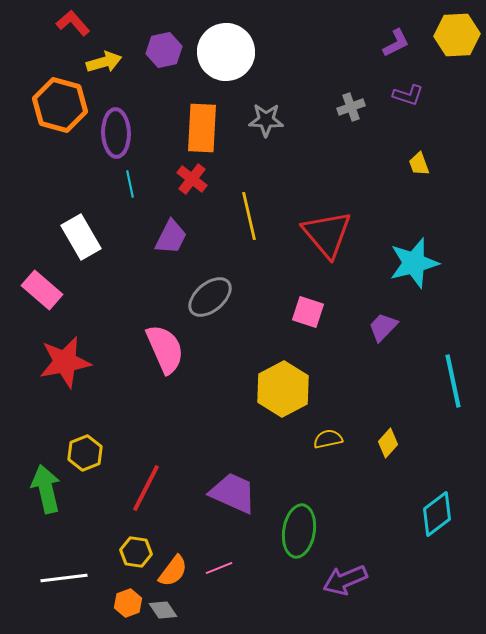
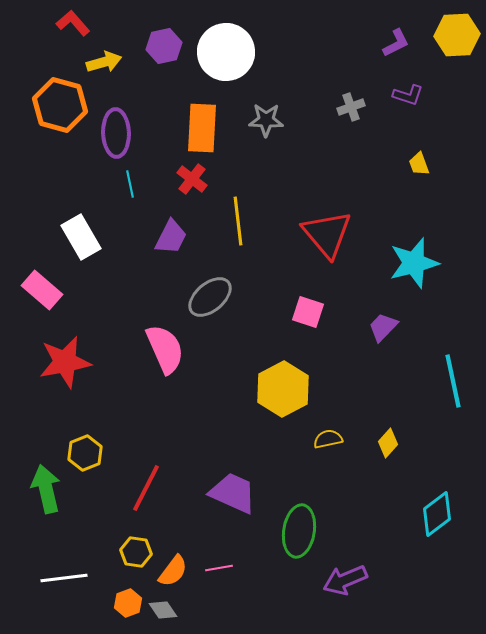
purple hexagon at (164, 50): moved 4 px up
yellow line at (249, 216): moved 11 px left, 5 px down; rotated 6 degrees clockwise
pink line at (219, 568): rotated 12 degrees clockwise
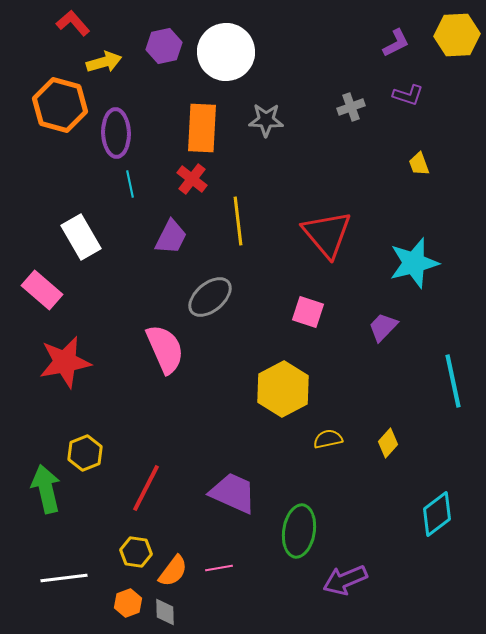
gray diamond at (163, 610): moved 2 px right, 2 px down; rotated 32 degrees clockwise
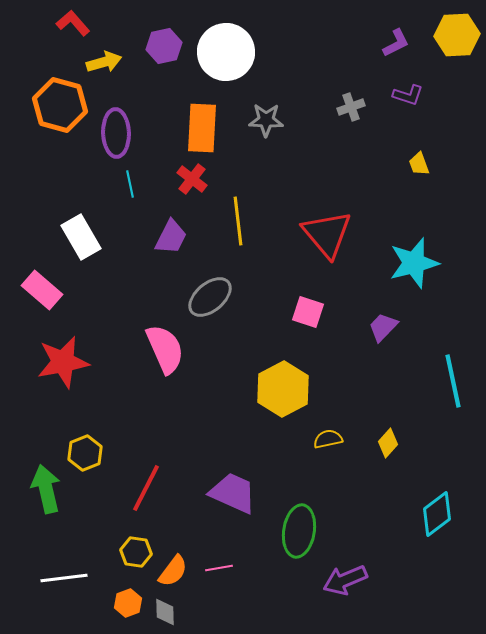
red star at (65, 362): moved 2 px left
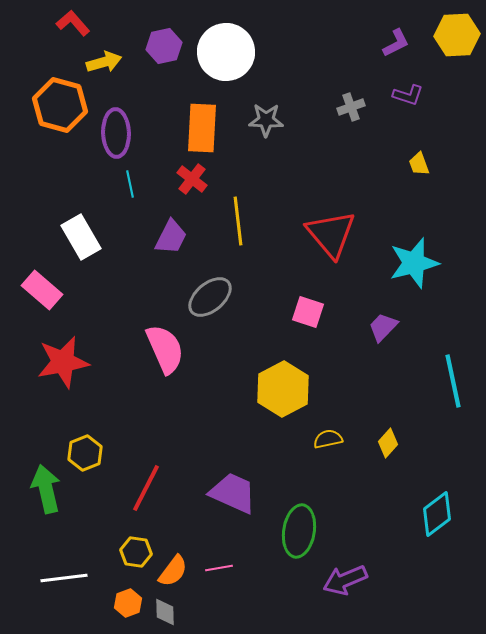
red triangle at (327, 234): moved 4 px right
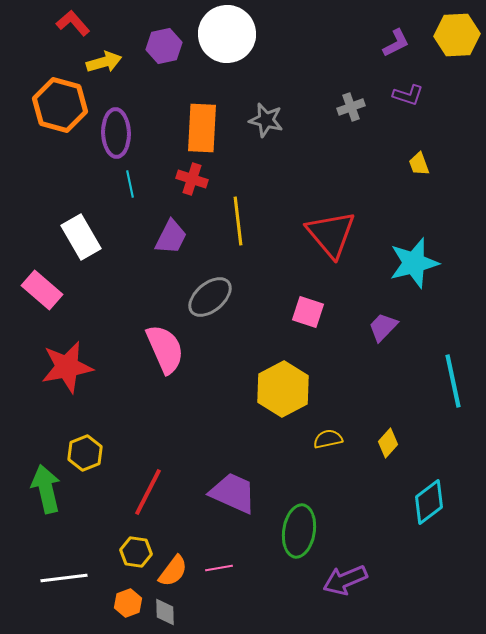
white circle at (226, 52): moved 1 px right, 18 px up
gray star at (266, 120): rotated 12 degrees clockwise
red cross at (192, 179): rotated 20 degrees counterclockwise
red star at (63, 362): moved 4 px right, 5 px down
red line at (146, 488): moved 2 px right, 4 px down
cyan diamond at (437, 514): moved 8 px left, 12 px up
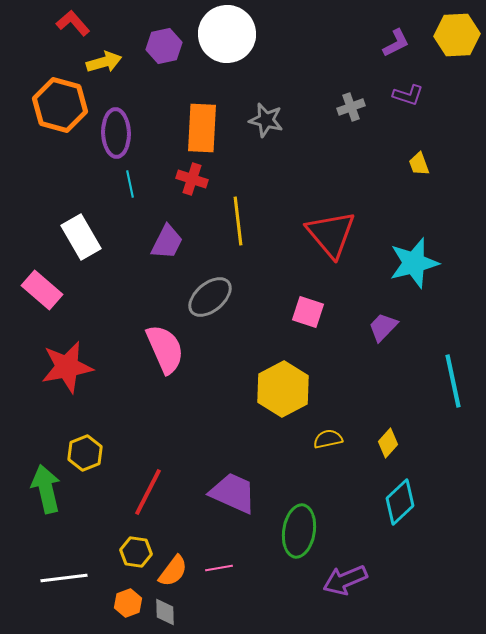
purple trapezoid at (171, 237): moved 4 px left, 5 px down
cyan diamond at (429, 502): moved 29 px left; rotated 6 degrees counterclockwise
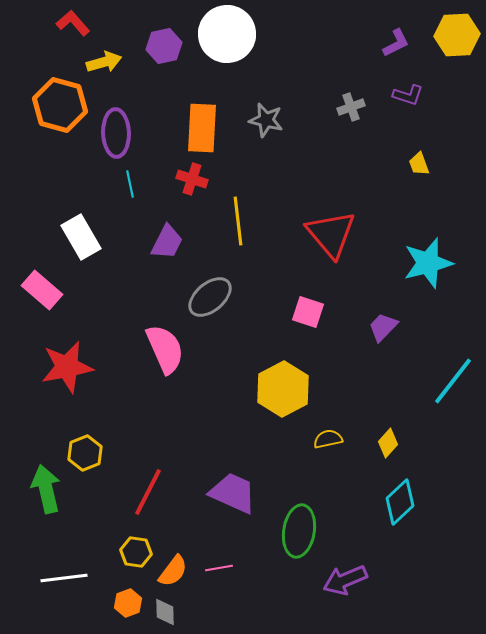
cyan star at (414, 263): moved 14 px right
cyan line at (453, 381): rotated 50 degrees clockwise
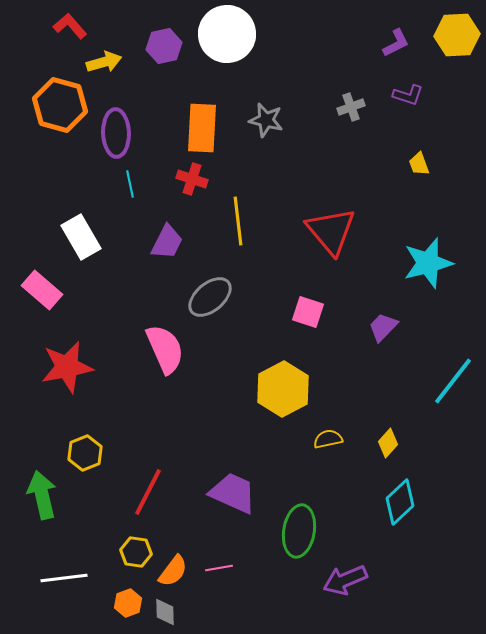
red L-shape at (73, 23): moved 3 px left, 3 px down
red triangle at (331, 234): moved 3 px up
green arrow at (46, 489): moved 4 px left, 6 px down
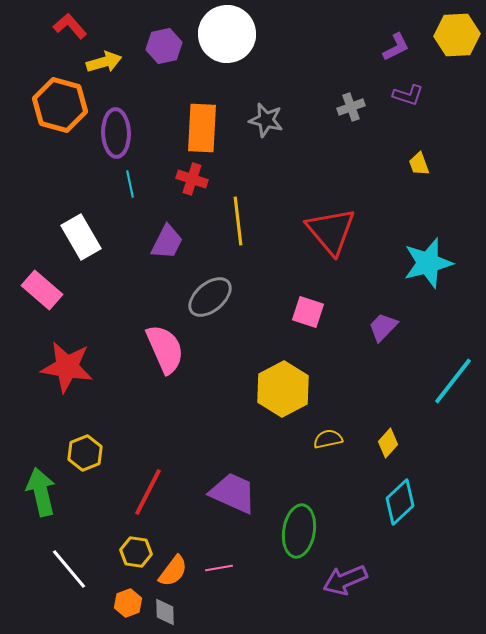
purple L-shape at (396, 43): moved 4 px down
red star at (67, 367): rotated 20 degrees clockwise
green arrow at (42, 495): moved 1 px left, 3 px up
white line at (64, 578): moved 5 px right, 9 px up; rotated 57 degrees clockwise
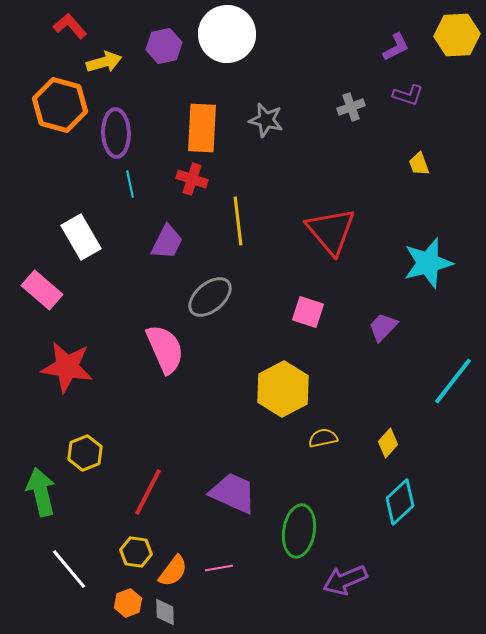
yellow semicircle at (328, 439): moved 5 px left, 1 px up
